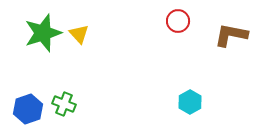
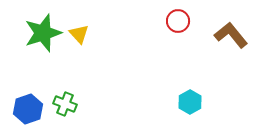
brown L-shape: rotated 40 degrees clockwise
green cross: moved 1 px right
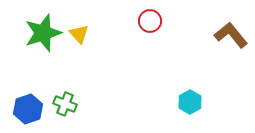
red circle: moved 28 px left
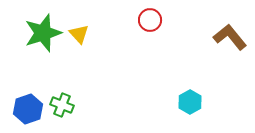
red circle: moved 1 px up
brown L-shape: moved 1 px left, 2 px down
green cross: moved 3 px left, 1 px down
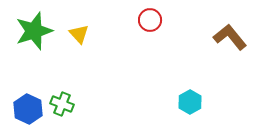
green star: moved 9 px left, 2 px up
green cross: moved 1 px up
blue hexagon: rotated 16 degrees counterclockwise
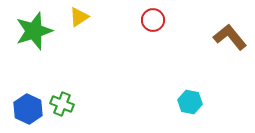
red circle: moved 3 px right
yellow triangle: moved 17 px up; rotated 40 degrees clockwise
cyan hexagon: rotated 20 degrees counterclockwise
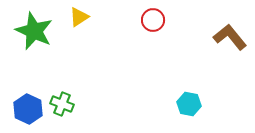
green star: rotated 30 degrees counterclockwise
cyan hexagon: moved 1 px left, 2 px down
